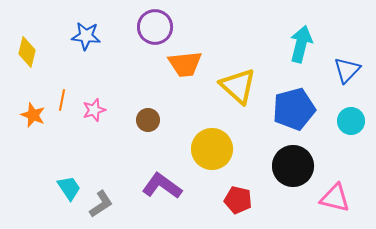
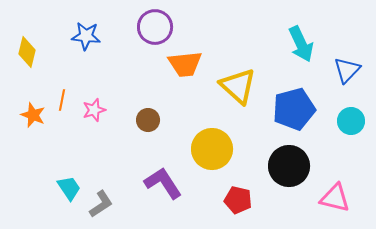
cyan arrow: rotated 141 degrees clockwise
black circle: moved 4 px left
purple L-shape: moved 1 px right, 3 px up; rotated 21 degrees clockwise
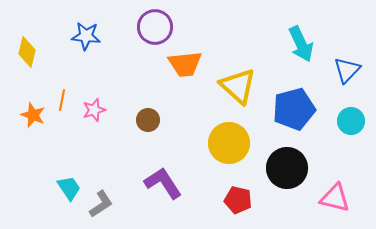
yellow circle: moved 17 px right, 6 px up
black circle: moved 2 px left, 2 px down
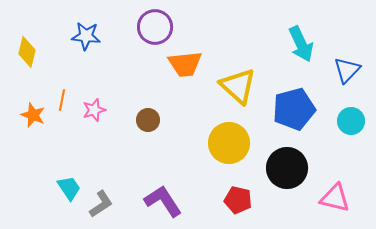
purple L-shape: moved 18 px down
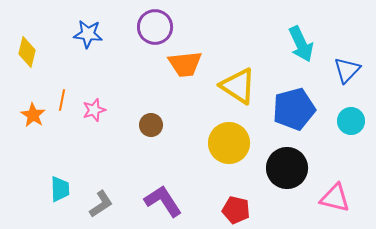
blue star: moved 2 px right, 2 px up
yellow triangle: rotated 9 degrees counterclockwise
orange star: rotated 10 degrees clockwise
brown circle: moved 3 px right, 5 px down
cyan trapezoid: moved 9 px left, 1 px down; rotated 32 degrees clockwise
red pentagon: moved 2 px left, 10 px down
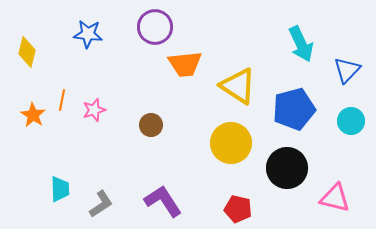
yellow circle: moved 2 px right
red pentagon: moved 2 px right, 1 px up
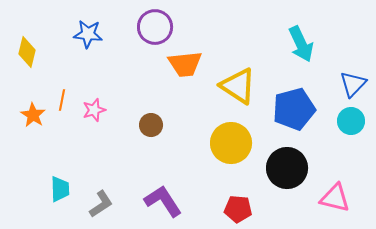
blue triangle: moved 6 px right, 14 px down
red pentagon: rotated 8 degrees counterclockwise
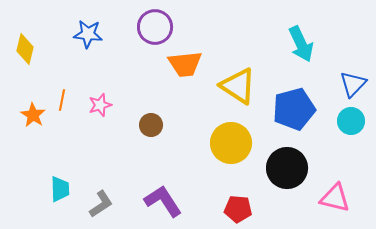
yellow diamond: moved 2 px left, 3 px up
pink star: moved 6 px right, 5 px up
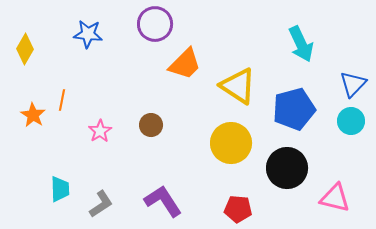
purple circle: moved 3 px up
yellow diamond: rotated 16 degrees clockwise
orange trapezoid: rotated 39 degrees counterclockwise
pink star: moved 26 px down; rotated 15 degrees counterclockwise
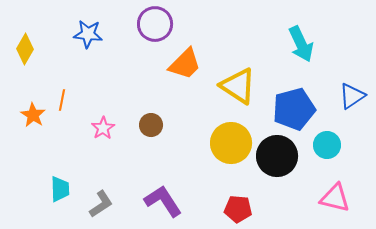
blue triangle: moved 1 px left, 12 px down; rotated 12 degrees clockwise
cyan circle: moved 24 px left, 24 px down
pink star: moved 3 px right, 3 px up
black circle: moved 10 px left, 12 px up
